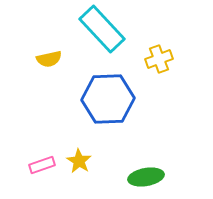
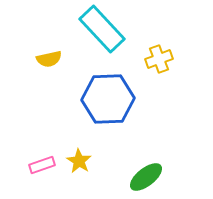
green ellipse: rotated 28 degrees counterclockwise
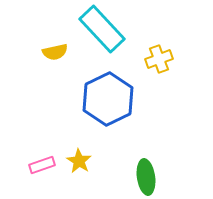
yellow semicircle: moved 6 px right, 7 px up
blue hexagon: rotated 24 degrees counterclockwise
green ellipse: rotated 60 degrees counterclockwise
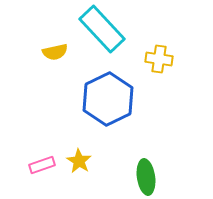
yellow cross: rotated 28 degrees clockwise
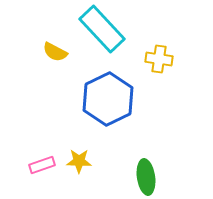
yellow semicircle: rotated 40 degrees clockwise
yellow star: rotated 30 degrees counterclockwise
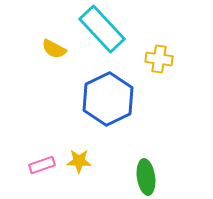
yellow semicircle: moved 1 px left, 3 px up
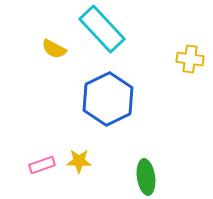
yellow cross: moved 31 px right
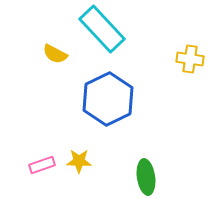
yellow semicircle: moved 1 px right, 5 px down
